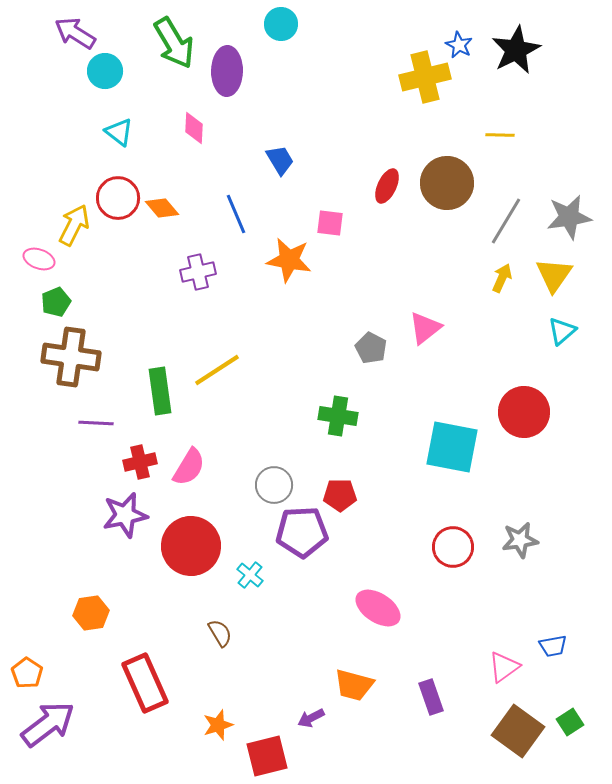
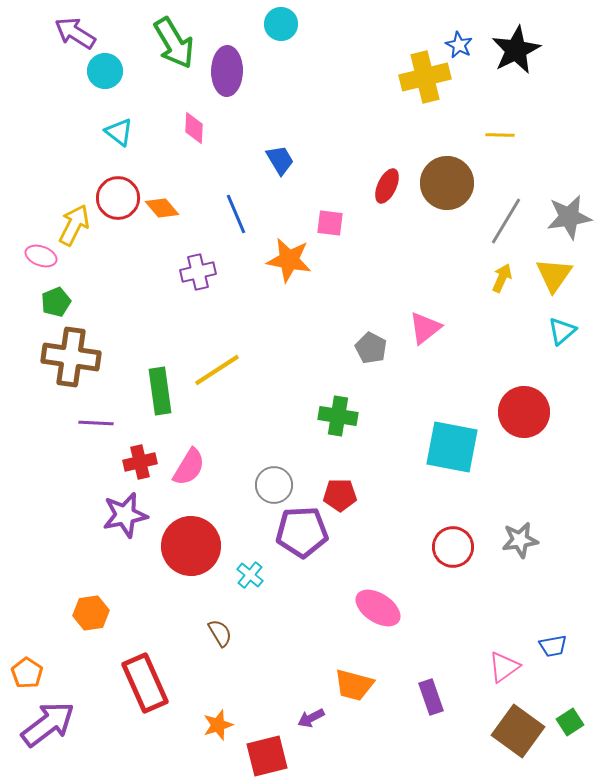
pink ellipse at (39, 259): moved 2 px right, 3 px up
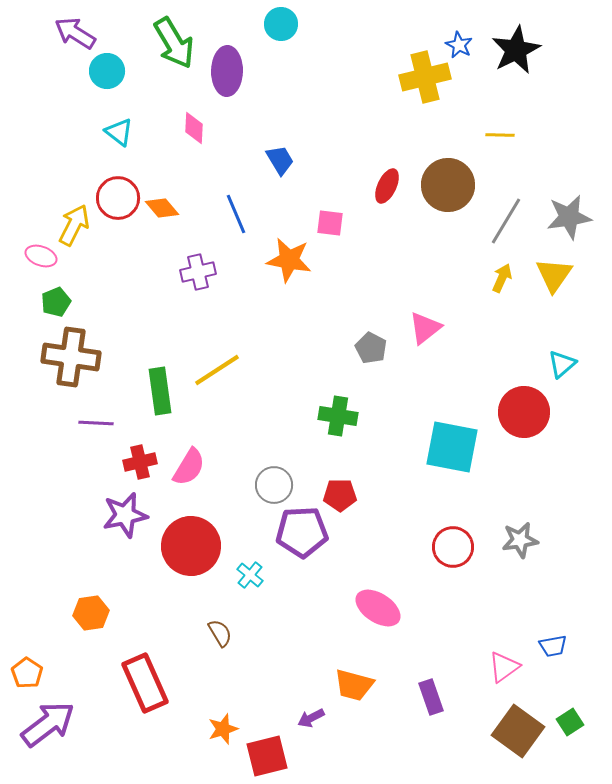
cyan circle at (105, 71): moved 2 px right
brown circle at (447, 183): moved 1 px right, 2 px down
cyan triangle at (562, 331): moved 33 px down
orange star at (218, 725): moved 5 px right, 4 px down
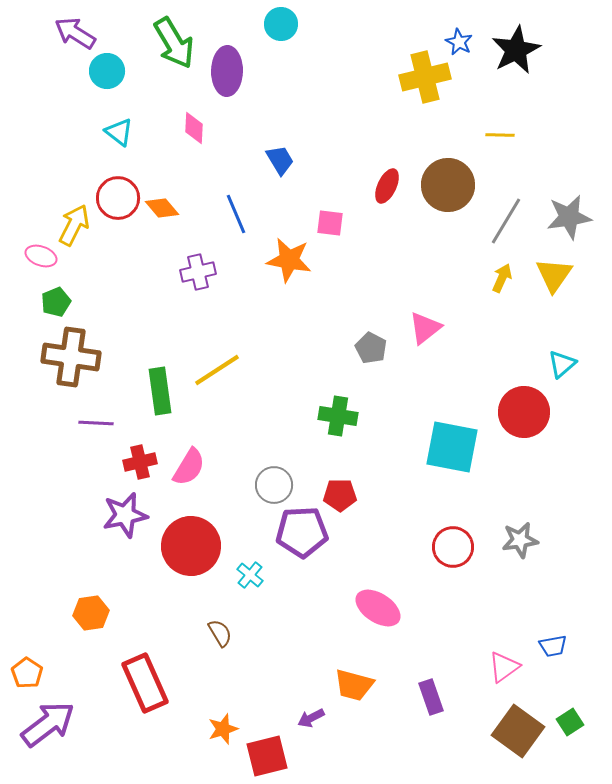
blue star at (459, 45): moved 3 px up
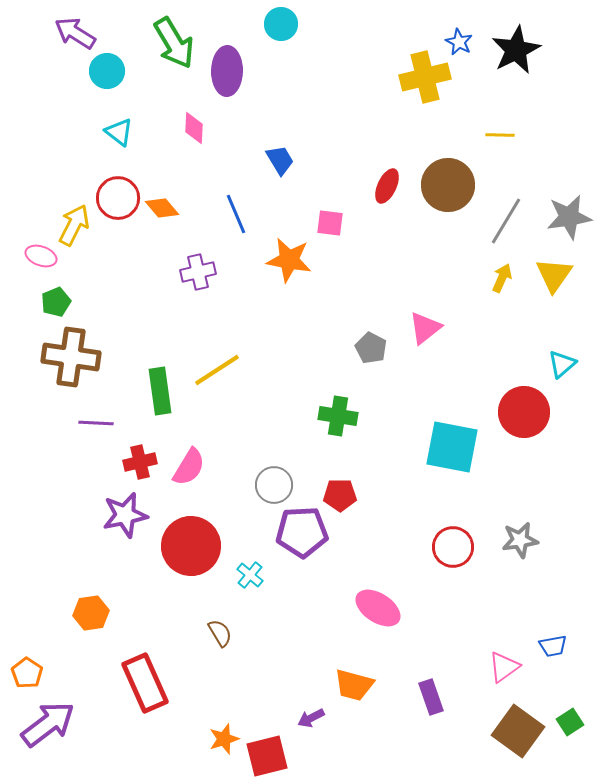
orange star at (223, 729): moved 1 px right, 10 px down
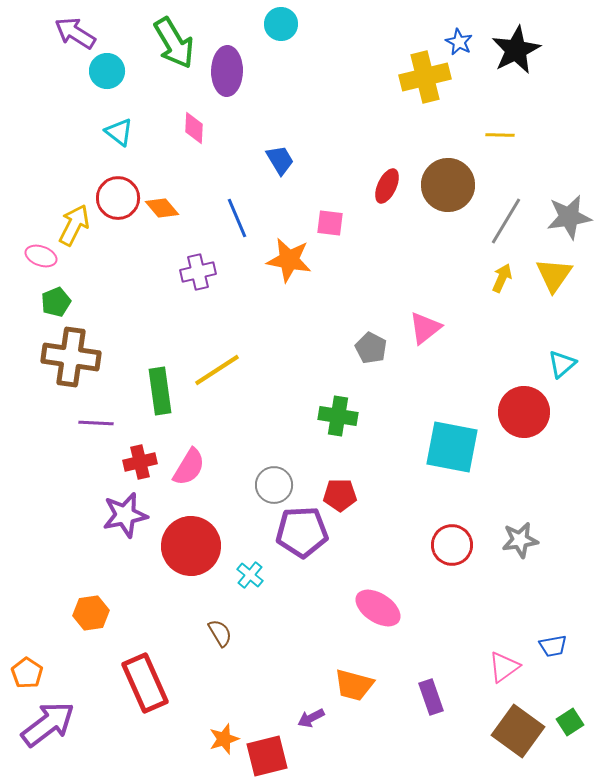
blue line at (236, 214): moved 1 px right, 4 px down
red circle at (453, 547): moved 1 px left, 2 px up
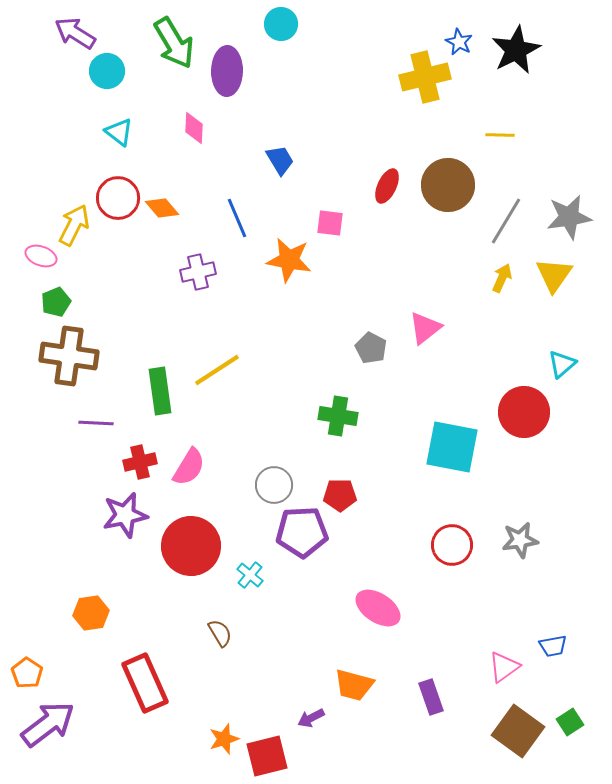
brown cross at (71, 357): moved 2 px left, 1 px up
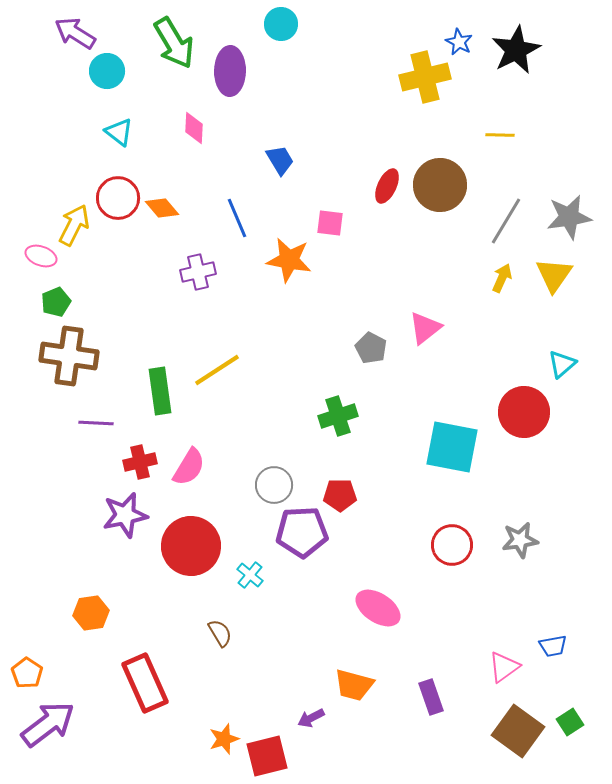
purple ellipse at (227, 71): moved 3 px right
brown circle at (448, 185): moved 8 px left
green cross at (338, 416): rotated 27 degrees counterclockwise
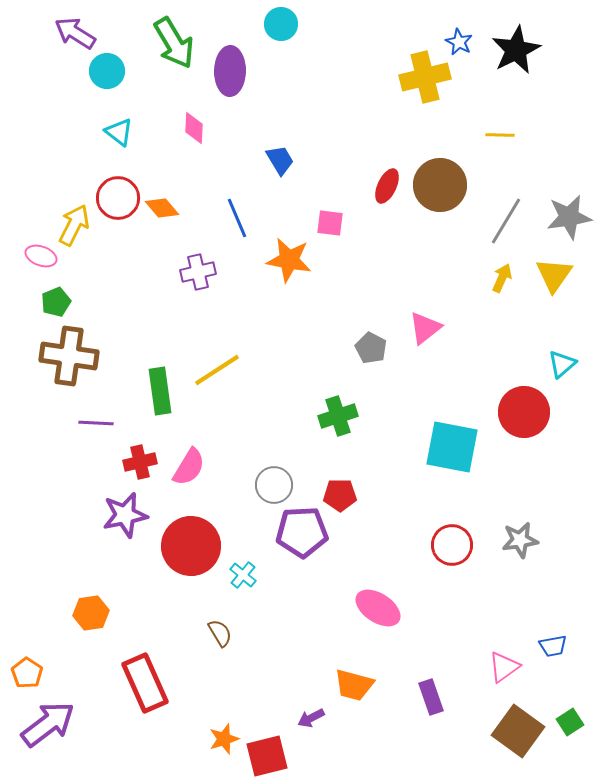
cyan cross at (250, 575): moved 7 px left
